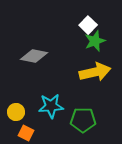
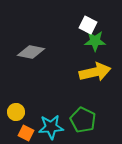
white square: rotated 18 degrees counterclockwise
green star: rotated 20 degrees clockwise
gray diamond: moved 3 px left, 4 px up
cyan star: moved 21 px down
green pentagon: rotated 25 degrees clockwise
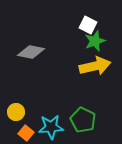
green star: rotated 20 degrees counterclockwise
yellow arrow: moved 6 px up
orange square: rotated 14 degrees clockwise
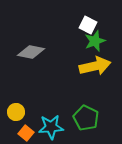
green pentagon: moved 3 px right, 2 px up
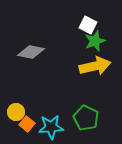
orange square: moved 1 px right, 9 px up
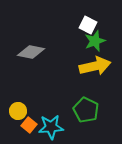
yellow circle: moved 2 px right, 1 px up
green pentagon: moved 8 px up
orange square: moved 2 px right, 1 px down
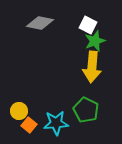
gray diamond: moved 9 px right, 29 px up
yellow arrow: moved 3 px left, 1 px down; rotated 108 degrees clockwise
yellow circle: moved 1 px right
cyan star: moved 5 px right, 4 px up
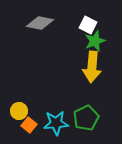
green pentagon: moved 8 px down; rotated 20 degrees clockwise
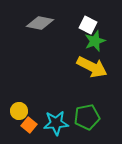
yellow arrow: rotated 68 degrees counterclockwise
green pentagon: moved 1 px right, 1 px up; rotated 15 degrees clockwise
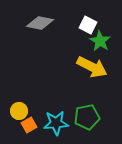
green star: moved 5 px right; rotated 20 degrees counterclockwise
orange square: rotated 21 degrees clockwise
